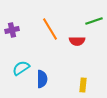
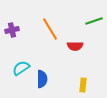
red semicircle: moved 2 px left, 5 px down
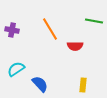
green line: rotated 30 degrees clockwise
purple cross: rotated 24 degrees clockwise
cyan semicircle: moved 5 px left, 1 px down
blue semicircle: moved 2 px left, 5 px down; rotated 42 degrees counterclockwise
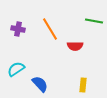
purple cross: moved 6 px right, 1 px up
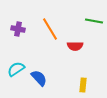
blue semicircle: moved 1 px left, 6 px up
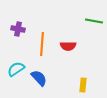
orange line: moved 8 px left, 15 px down; rotated 35 degrees clockwise
red semicircle: moved 7 px left
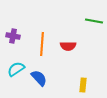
purple cross: moved 5 px left, 7 px down
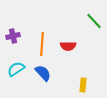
green line: rotated 36 degrees clockwise
purple cross: rotated 24 degrees counterclockwise
blue semicircle: moved 4 px right, 5 px up
